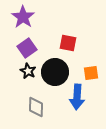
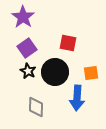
blue arrow: moved 1 px down
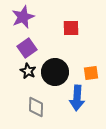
purple star: rotated 15 degrees clockwise
red square: moved 3 px right, 15 px up; rotated 12 degrees counterclockwise
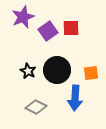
purple square: moved 21 px right, 17 px up
black circle: moved 2 px right, 2 px up
blue arrow: moved 2 px left
gray diamond: rotated 65 degrees counterclockwise
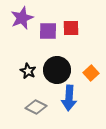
purple star: moved 1 px left, 1 px down
purple square: rotated 36 degrees clockwise
orange square: rotated 35 degrees counterclockwise
blue arrow: moved 6 px left
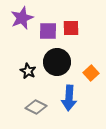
black circle: moved 8 px up
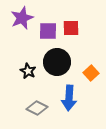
gray diamond: moved 1 px right, 1 px down
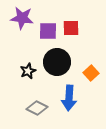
purple star: rotated 30 degrees clockwise
black star: rotated 21 degrees clockwise
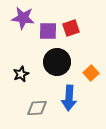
purple star: moved 1 px right
red square: rotated 18 degrees counterclockwise
black star: moved 7 px left, 3 px down
gray diamond: rotated 30 degrees counterclockwise
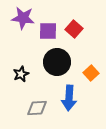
red square: moved 3 px right, 1 px down; rotated 30 degrees counterclockwise
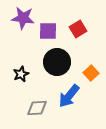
red square: moved 4 px right; rotated 18 degrees clockwise
blue arrow: moved 2 px up; rotated 35 degrees clockwise
